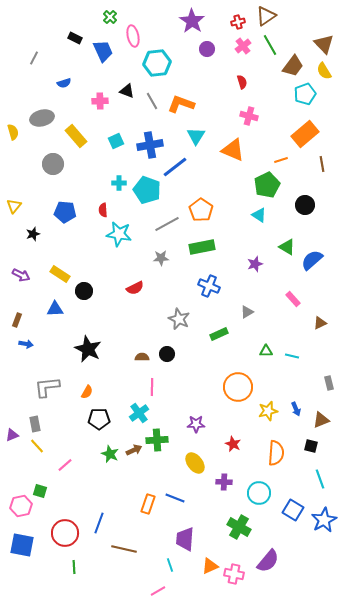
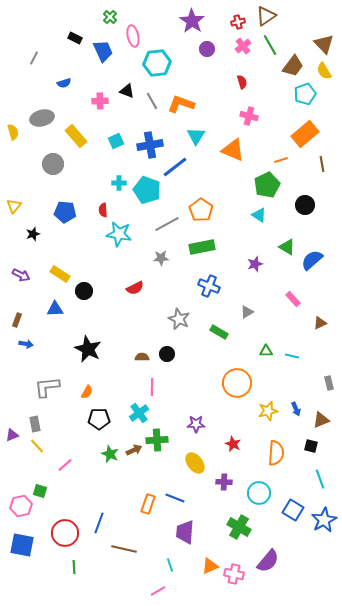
green rectangle at (219, 334): moved 2 px up; rotated 54 degrees clockwise
orange circle at (238, 387): moved 1 px left, 4 px up
purple trapezoid at (185, 539): moved 7 px up
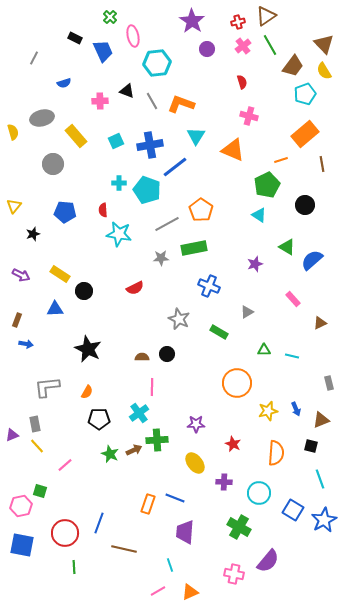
green rectangle at (202, 247): moved 8 px left, 1 px down
green triangle at (266, 351): moved 2 px left, 1 px up
orange triangle at (210, 566): moved 20 px left, 26 px down
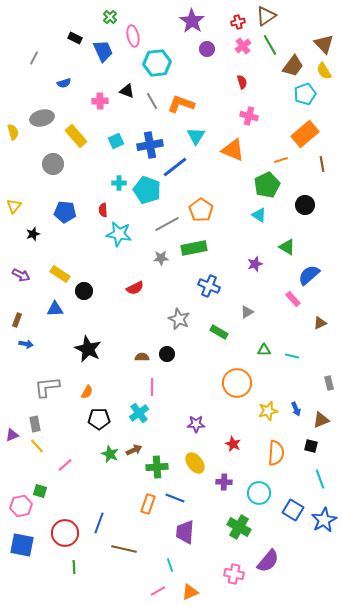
blue semicircle at (312, 260): moved 3 px left, 15 px down
green cross at (157, 440): moved 27 px down
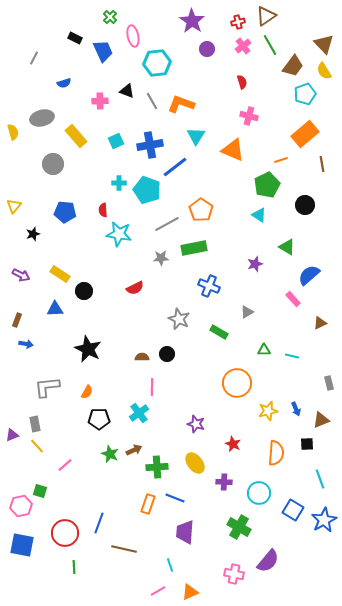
purple star at (196, 424): rotated 18 degrees clockwise
black square at (311, 446): moved 4 px left, 2 px up; rotated 16 degrees counterclockwise
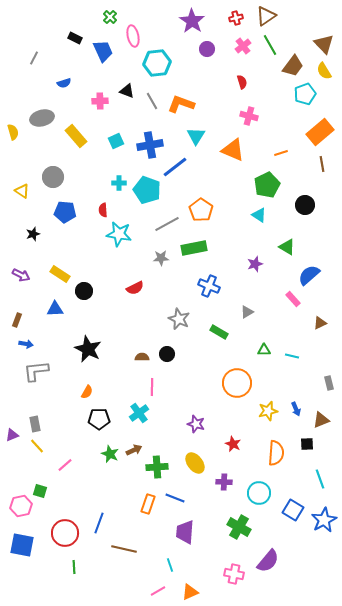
red cross at (238, 22): moved 2 px left, 4 px up
orange rectangle at (305, 134): moved 15 px right, 2 px up
orange line at (281, 160): moved 7 px up
gray circle at (53, 164): moved 13 px down
yellow triangle at (14, 206): moved 8 px right, 15 px up; rotated 35 degrees counterclockwise
gray L-shape at (47, 387): moved 11 px left, 16 px up
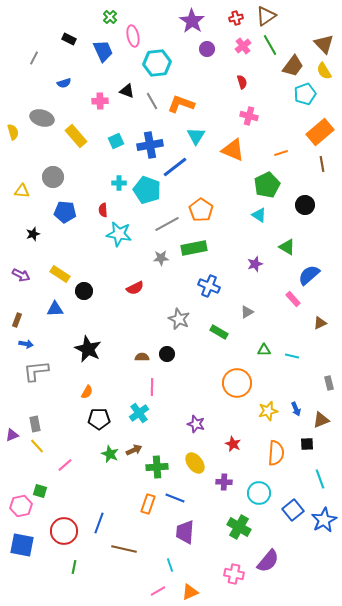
black rectangle at (75, 38): moved 6 px left, 1 px down
gray ellipse at (42, 118): rotated 30 degrees clockwise
yellow triangle at (22, 191): rotated 28 degrees counterclockwise
blue square at (293, 510): rotated 20 degrees clockwise
red circle at (65, 533): moved 1 px left, 2 px up
green line at (74, 567): rotated 16 degrees clockwise
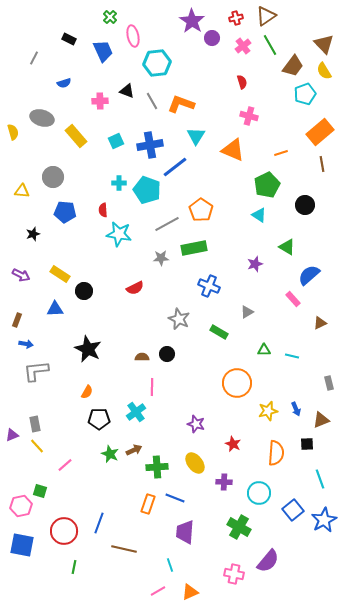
purple circle at (207, 49): moved 5 px right, 11 px up
cyan cross at (139, 413): moved 3 px left, 1 px up
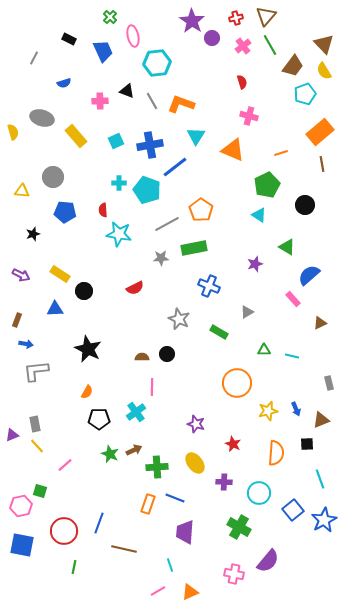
brown triangle at (266, 16): rotated 15 degrees counterclockwise
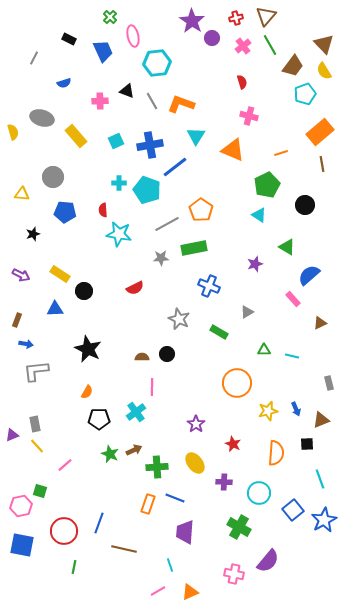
yellow triangle at (22, 191): moved 3 px down
purple star at (196, 424): rotated 18 degrees clockwise
